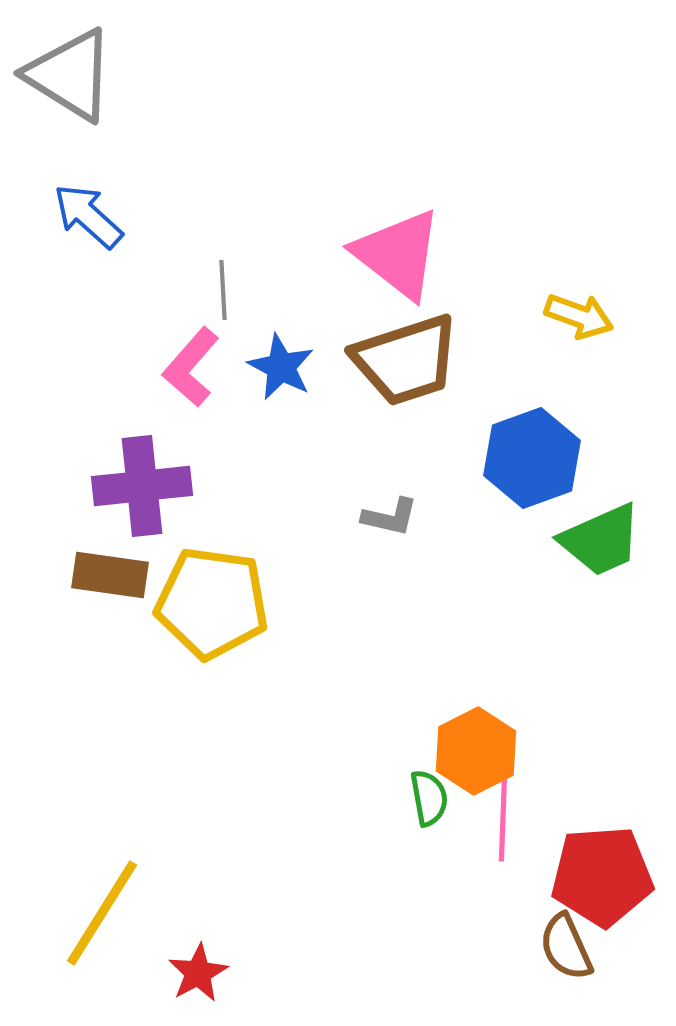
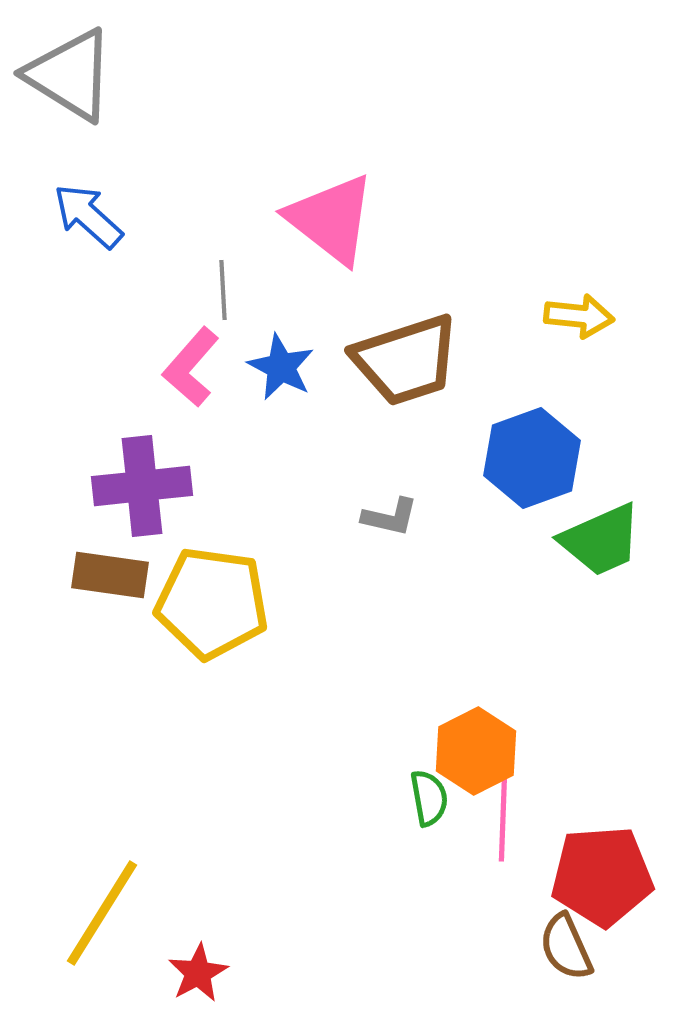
pink triangle: moved 67 px left, 35 px up
yellow arrow: rotated 14 degrees counterclockwise
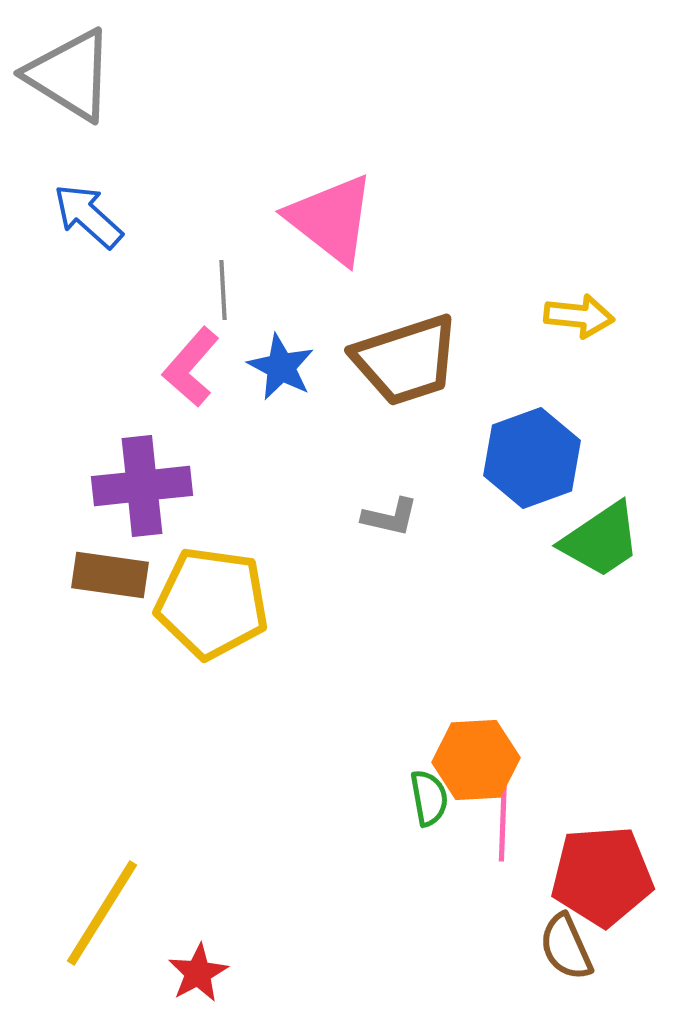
green trapezoid: rotated 10 degrees counterclockwise
orange hexagon: moved 9 px down; rotated 24 degrees clockwise
